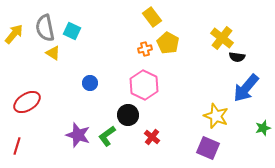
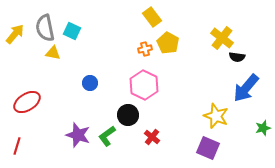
yellow arrow: moved 1 px right
yellow triangle: rotated 21 degrees counterclockwise
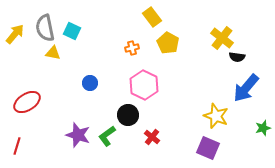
orange cross: moved 13 px left, 1 px up
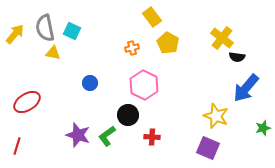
red cross: rotated 35 degrees counterclockwise
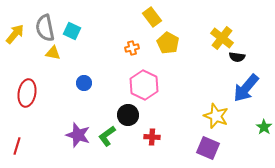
blue circle: moved 6 px left
red ellipse: moved 9 px up; rotated 48 degrees counterclockwise
green star: moved 1 px right, 1 px up; rotated 21 degrees counterclockwise
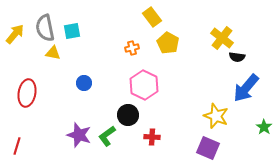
cyan square: rotated 36 degrees counterclockwise
purple star: moved 1 px right
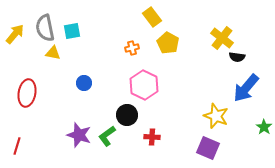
black circle: moved 1 px left
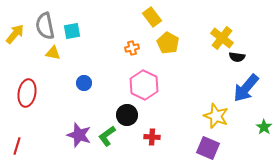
gray semicircle: moved 2 px up
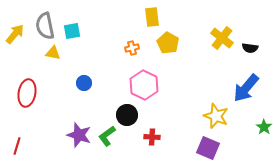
yellow rectangle: rotated 30 degrees clockwise
black semicircle: moved 13 px right, 9 px up
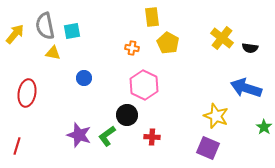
orange cross: rotated 24 degrees clockwise
blue circle: moved 5 px up
blue arrow: rotated 68 degrees clockwise
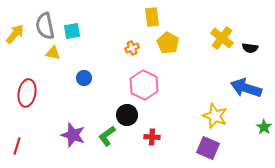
orange cross: rotated 32 degrees counterclockwise
yellow star: moved 1 px left
purple star: moved 6 px left
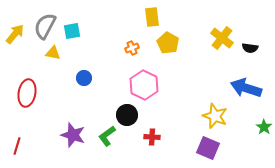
gray semicircle: rotated 40 degrees clockwise
